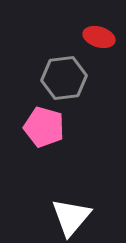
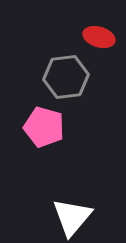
gray hexagon: moved 2 px right, 1 px up
white triangle: moved 1 px right
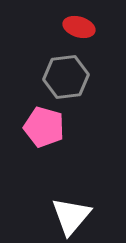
red ellipse: moved 20 px left, 10 px up
white triangle: moved 1 px left, 1 px up
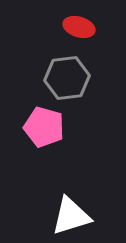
gray hexagon: moved 1 px right, 1 px down
white triangle: rotated 33 degrees clockwise
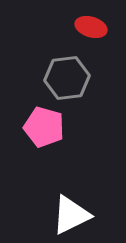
red ellipse: moved 12 px right
white triangle: moved 1 px up; rotated 9 degrees counterclockwise
